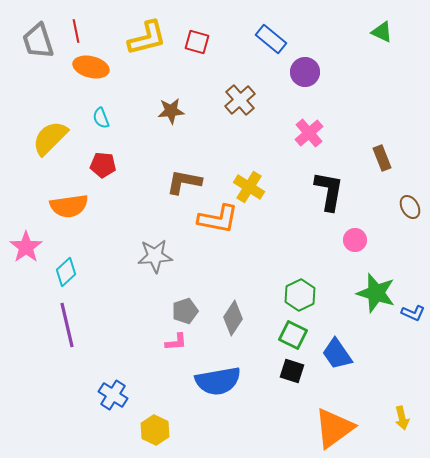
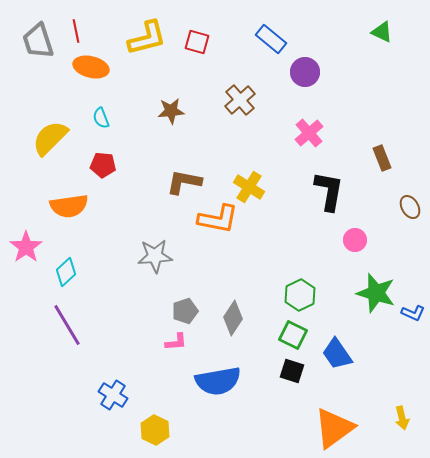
purple line: rotated 18 degrees counterclockwise
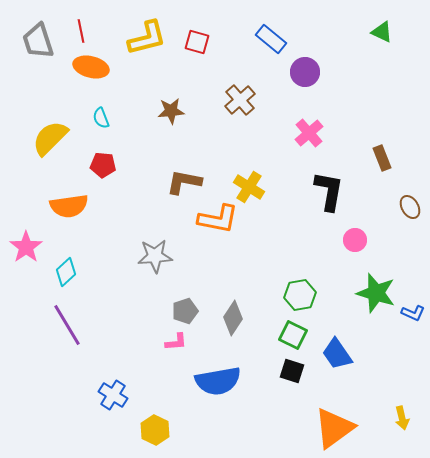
red line: moved 5 px right
green hexagon: rotated 16 degrees clockwise
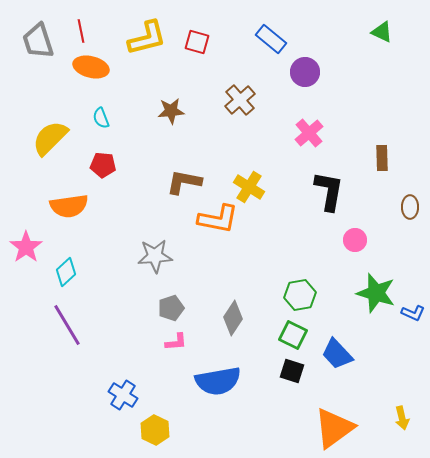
brown rectangle: rotated 20 degrees clockwise
brown ellipse: rotated 30 degrees clockwise
gray pentagon: moved 14 px left, 3 px up
blue trapezoid: rotated 8 degrees counterclockwise
blue cross: moved 10 px right
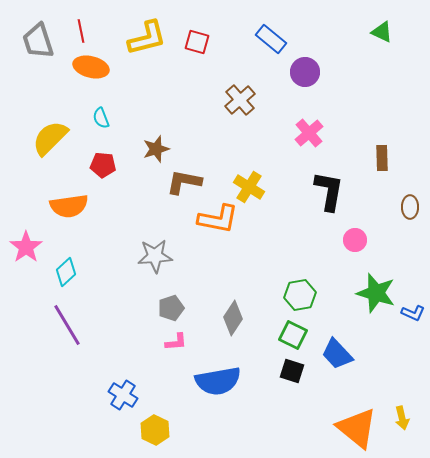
brown star: moved 15 px left, 38 px down; rotated 12 degrees counterclockwise
orange triangle: moved 23 px right; rotated 45 degrees counterclockwise
